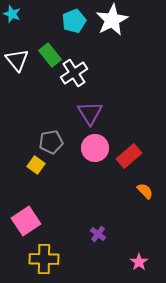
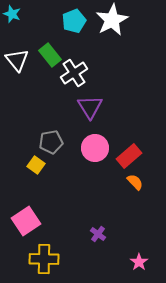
purple triangle: moved 6 px up
orange semicircle: moved 10 px left, 9 px up
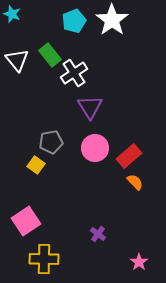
white star: rotated 8 degrees counterclockwise
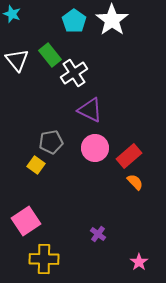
cyan pentagon: rotated 15 degrees counterclockwise
purple triangle: moved 3 px down; rotated 32 degrees counterclockwise
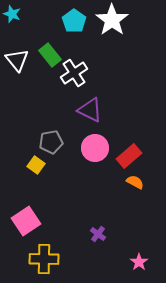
orange semicircle: rotated 18 degrees counterclockwise
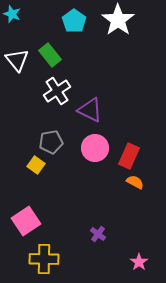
white star: moved 6 px right
white cross: moved 17 px left, 18 px down
red rectangle: rotated 25 degrees counterclockwise
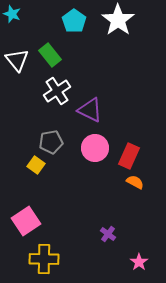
purple cross: moved 10 px right
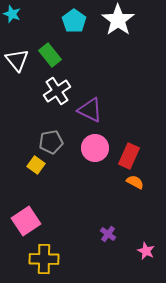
pink star: moved 7 px right, 11 px up; rotated 12 degrees counterclockwise
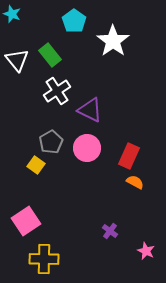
white star: moved 5 px left, 21 px down
gray pentagon: rotated 20 degrees counterclockwise
pink circle: moved 8 px left
purple cross: moved 2 px right, 3 px up
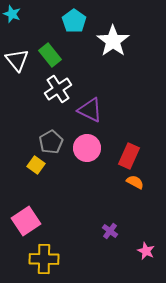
white cross: moved 1 px right, 2 px up
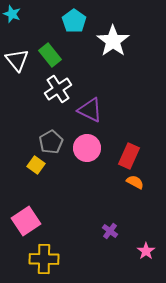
pink star: rotated 12 degrees clockwise
